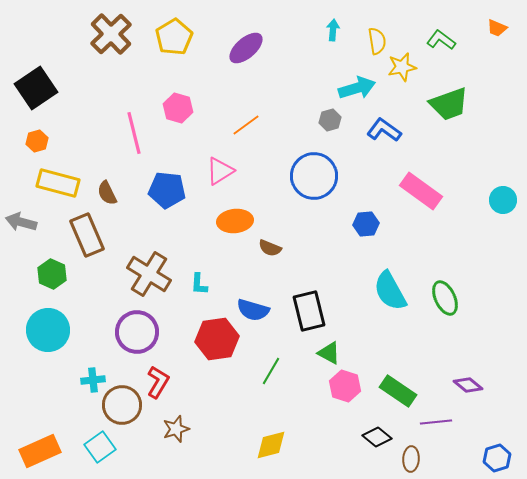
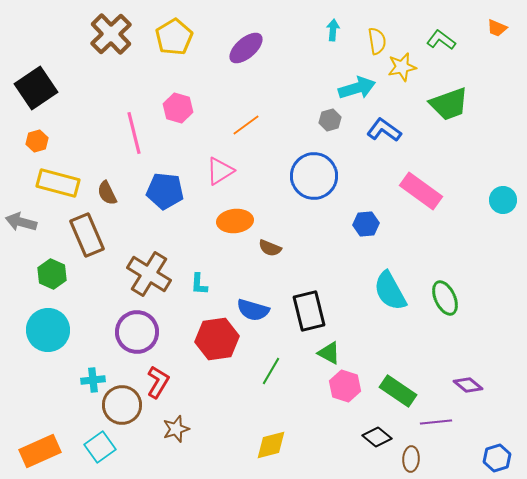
blue pentagon at (167, 190): moved 2 px left, 1 px down
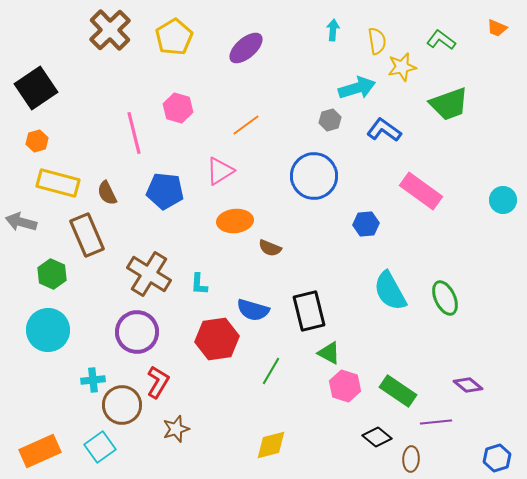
brown cross at (111, 34): moved 1 px left, 4 px up
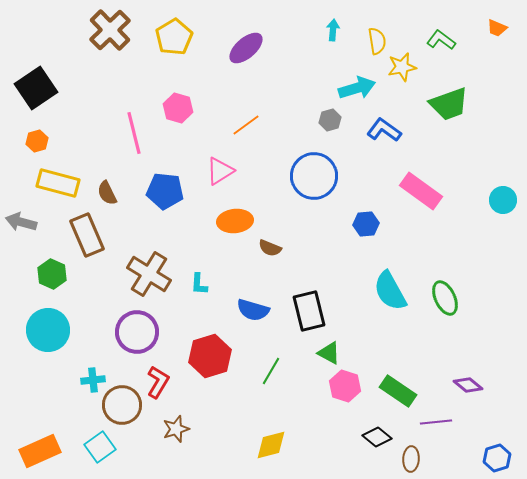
red hexagon at (217, 339): moved 7 px left, 17 px down; rotated 9 degrees counterclockwise
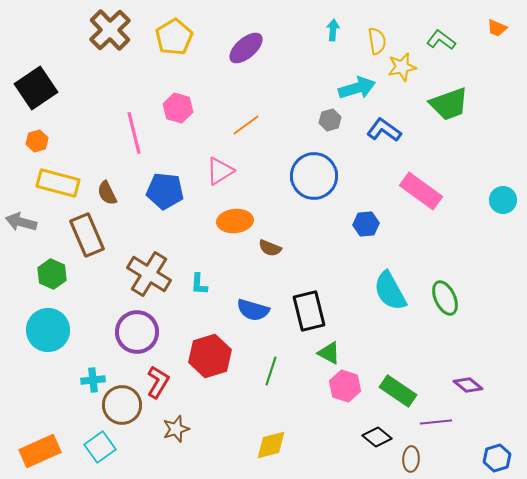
green line at (271, 371): rotated 12 degrees counterclockwise
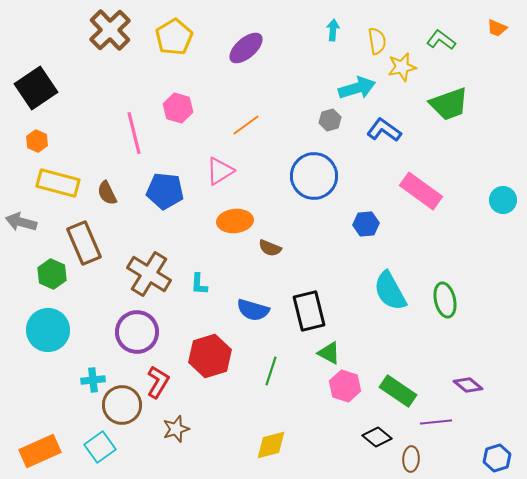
orange hexagon at (37, 141): rotated 20 degrees counterclockwise
brown rectangle at (87, 235): moved 3 px left, 8 px down
green ellipse at (445, 298): moved 2 px down; rotated 12 degrees clockwise
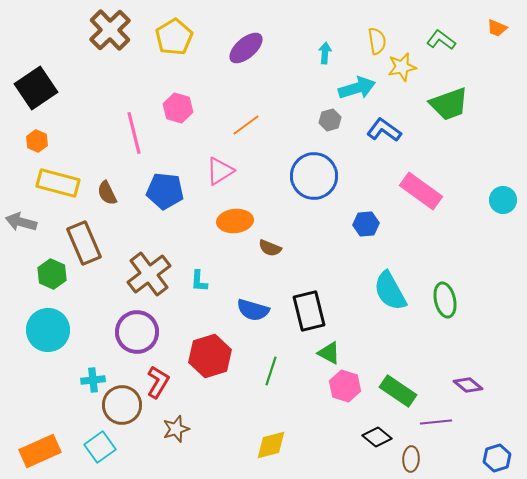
cyan arrow at (333, 30): moved 8 px left, 23 px down
brown cross at (149, 274): rotated 21 degrees clockwise
cyan L-shape at (199, 284): moved 3 px up
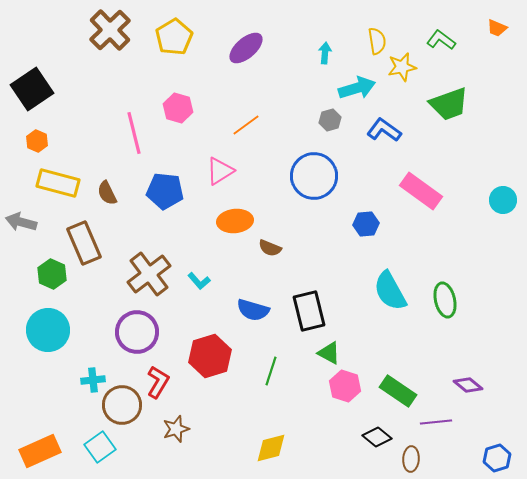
black square at (36, 88): moved 4 px left, 1 px down
cyan L-shape at (199, 281): rotated 45 degrees counterclockwise
yellow diamond at (271, 445): moved 3 px down
